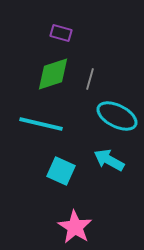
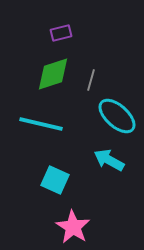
purple rectangle: rotated 30 degrees counterclockwise
gray line: moved 1 px right, 1 px down
cyan ellipse: rotated 15 degrees clockwise
cyan square: moved 6 px left, 9 px down
pink star: moved 2 px left
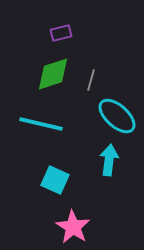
cyan arrow: rotated 68 degrees clockwise
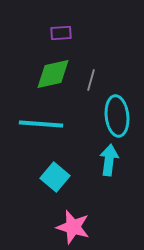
purple rectangle: rotated 10 degrees clockwise
green diamond: rotated 6 degrees clockwise
cyan ellipse: rotated 42 degrees clockwise
cyan line: rotated 9 degrees counterclockwise
cyan square: moved 3 px up; rotated 16 degrees clockwise
pink star: rotated 16 degrees counterclockwise
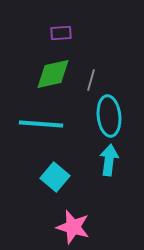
cyan ellipse: moved 8 px left
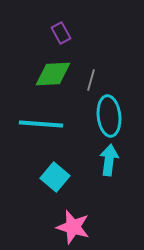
purple rectangle: rotated 65 degrees clockwise
green diamond: rotated 9 degrees clockwise
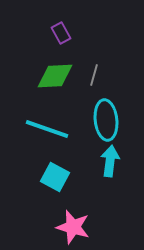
green diamond: moved 2 px right, 2 px down
gray line: moved 3 px right, 5 px up
cyan ellipse: moved 3 px left, 4 px down
cyan line: moved 6 px right, 5 px down; rotated 15 degrees clockwise
cyan arrow: moved 1 px right, 1 px down
cyan square: rotated 12 degrees counterclockwise
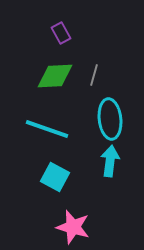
cyan ellipse: moved 4 px right, 1 px up
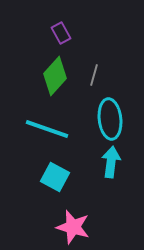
green diamond: rotated 45 degrees counterclockwise
cyan arrow: moved 1 px right, 1 px down
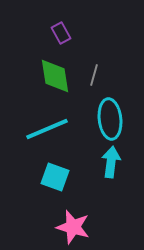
green diamond: rotated 51 degrees counterclockwise
cyan line: rotated 42 degrees counterclockwise
cyan square: rotated 8 degrees counterclockwise
